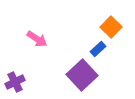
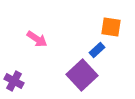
orange square: rotated 35 degrees counterclockwise
blue rectangle: moved 1 px left, 1 px down
purple cross: moved 1 px left, 1 px up; rotated 36 degrees counterclockwise
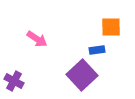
orange square: rotated 10 degrees counterclockwise
blue rectangle: rotated 35 degrees clockwise
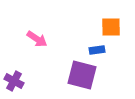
purple square: rotated 32 degrees counterclockwise
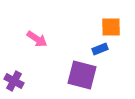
blue rectangle: moved 3 px right, 1 px up; rotated 14 degrees counterclockwise
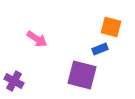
orange square: rotated 15 degrees clockwise
